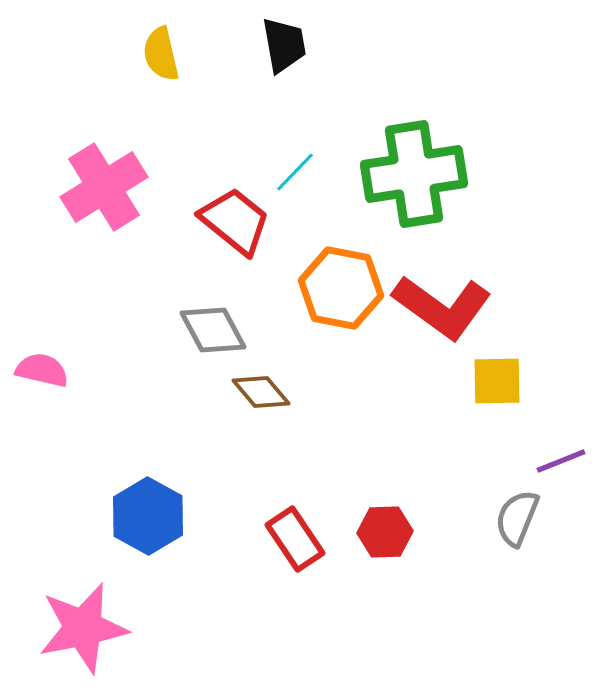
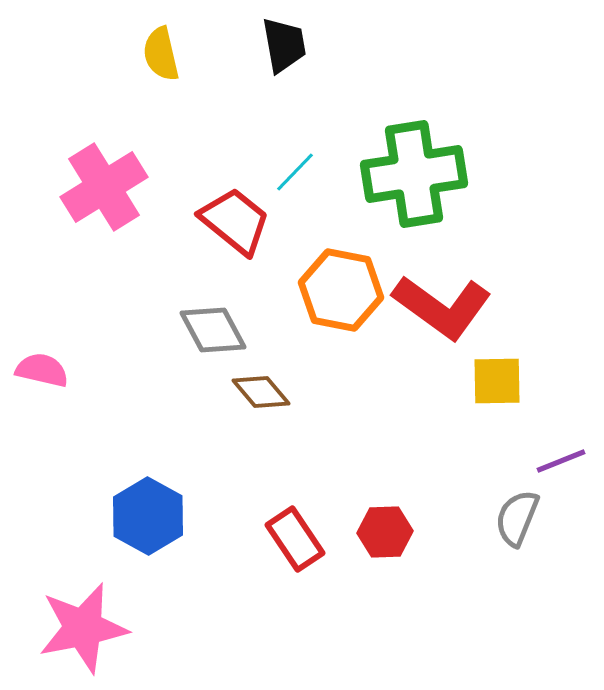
orange hexagon: moved 2 px down
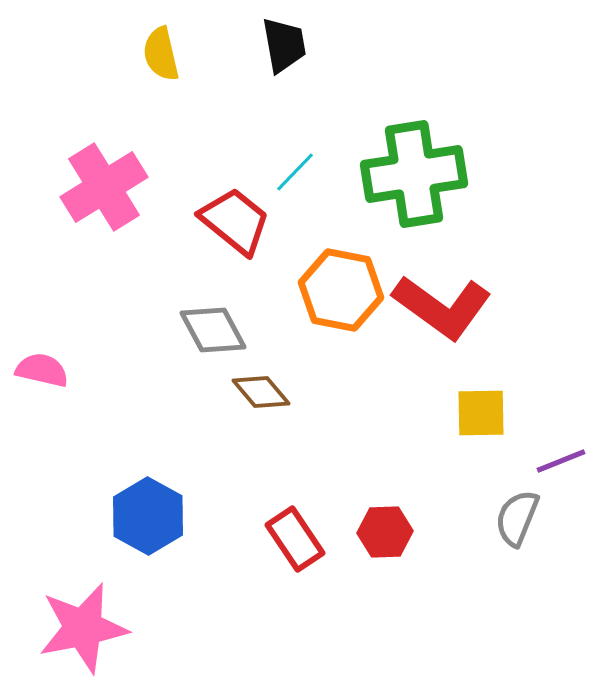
yellow square: moved 16 px left, 32 px down
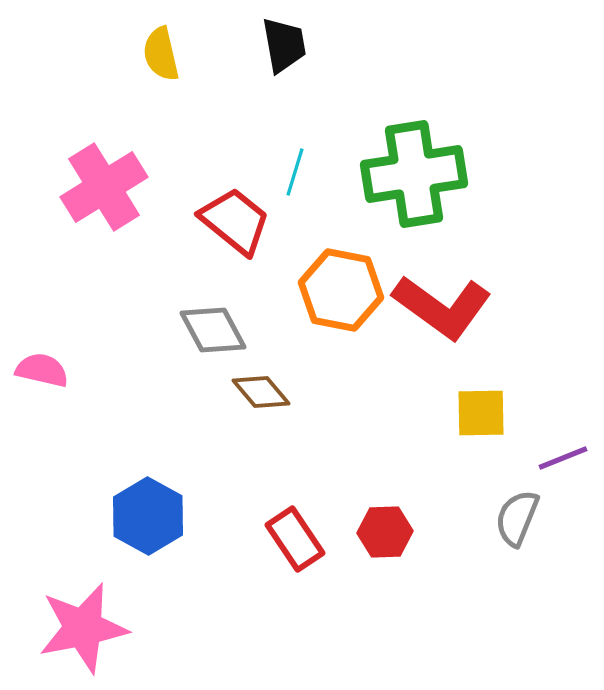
cyan line: rotated 27 degrees counterclockwise
purple line: moved 2 px right, 3 px up
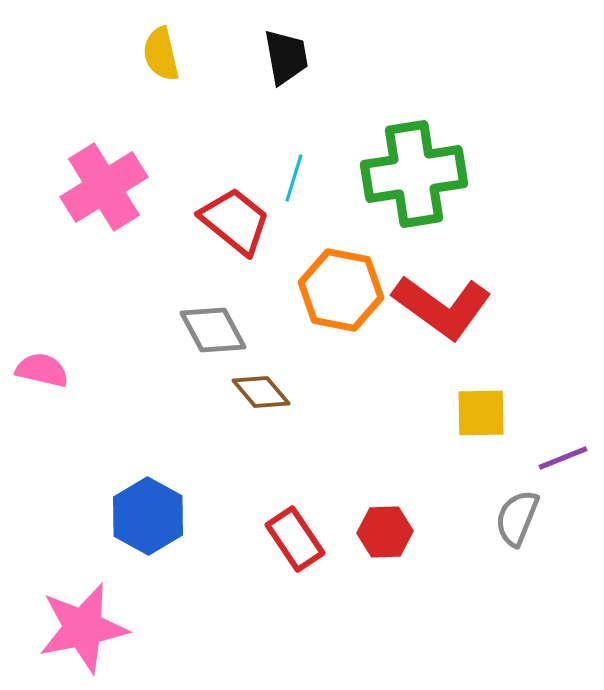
black trapezoid: moved 2 px right, 12 px down
cyan line: moved 1 px left, 6 px down
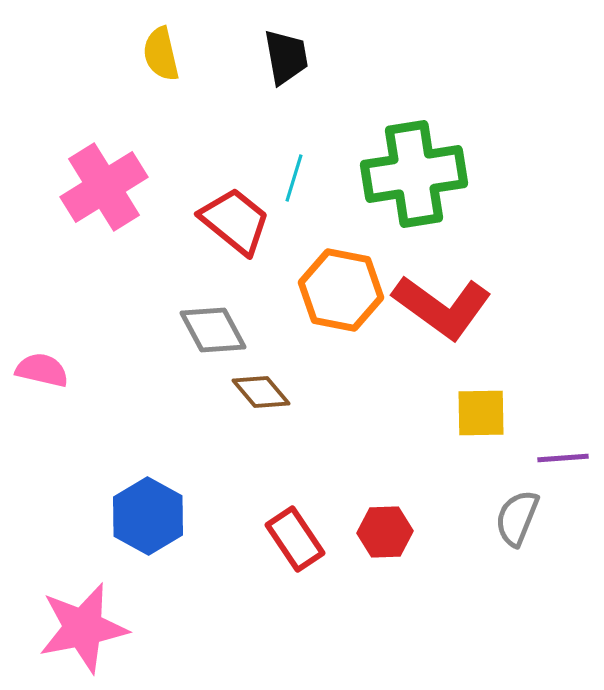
purple line: rotated 18 degrees clockwise
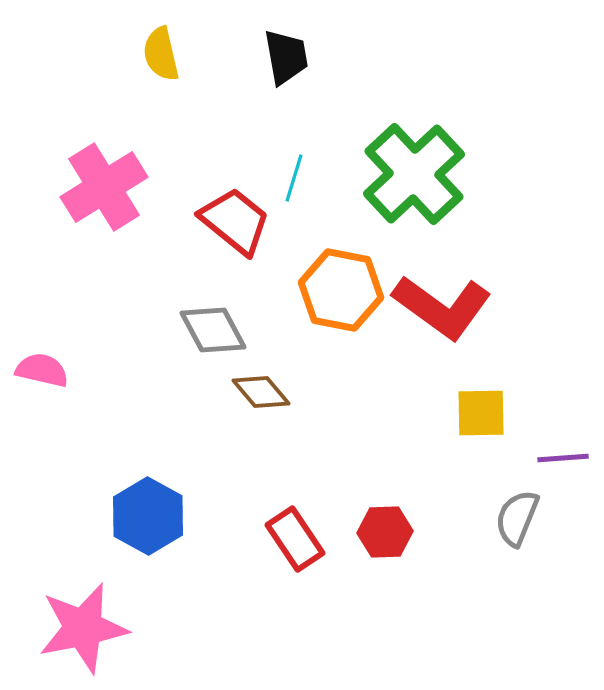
green cross: rotated 34 degrees counterclockwise
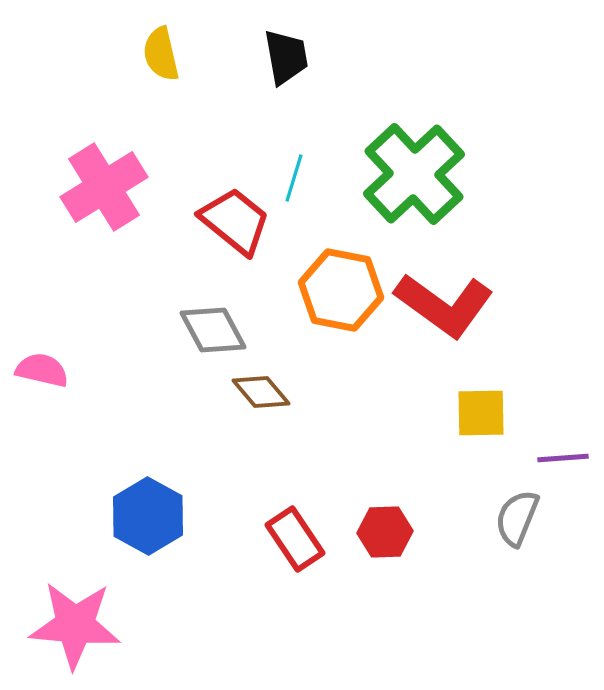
red L-shape: moved 2 px right, 2 px up
pink star: moved 8 px left, 3 px up; rotated 16 degrees clockwise
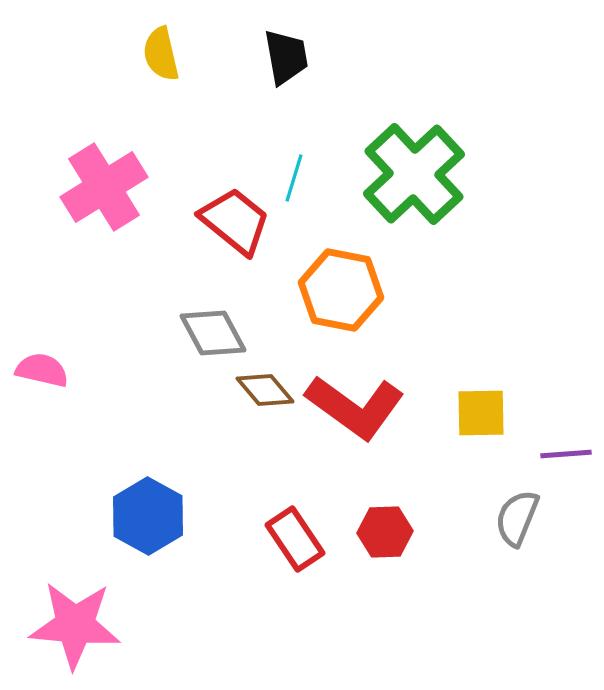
red L-shape: moved 89 px left, 102 px down
gray diamond: moved 3 px down
brown diamond: moved 4 px right, 2 px up
purple line: moved 3 px right, 4 px up
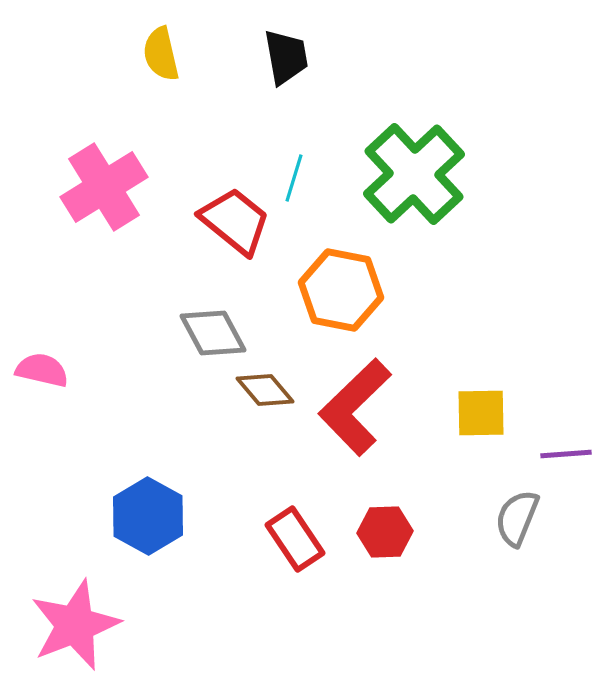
red L-shape: rotated 100 degrees clockwise
pink star: rotated 26 degrees counterclockwise
